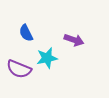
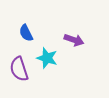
cyan star: rotated 30 degrees clockwise
purple semicircle: rotated 50 degrees clockwise
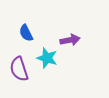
purple arrow: moved 4 px left; rotated 30 degrees counterclockwise
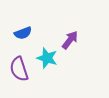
blue semicircle: moved 3 px left; rotated 84 degrees counterclockwise
purple arrow: rotated 42 degrees counterclockwise
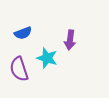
purple arrow: rotated 150 degrees clockwise
